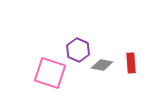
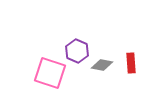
purple hexagon: moved 1 px left, 1 px down
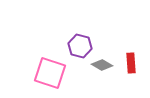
purple hexagon: moved 3 px right, 5 px up; rotated 10 degrees counterclockwise
gray diamond: rotated 20 degrees clockwise
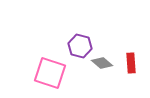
gray diamond: moved 2 px up; rotated 10 degrees clockwise
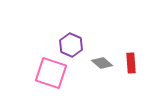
purple hexagon: moved 9 px left, 1 px up; rotated 10 degrees clockwise
pink square: moved 1 px right
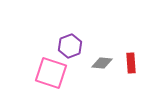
purple hexagon: moved 1 px left, 1 px down; rotated 15 degrees clockwise
gray diamond: rotated 35 degrees counterclockwise
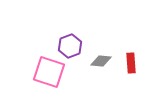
gray diamond: moved 1 px left, 2 px up
pink square: moved 2 px left, 1 px up
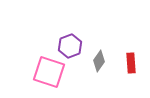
gray diamond: moved 2 px left; rotated 60 degrees counterclockwise
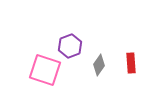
gray diamond: moved 4 px down
pink square: moved 4 px left, 2 px up
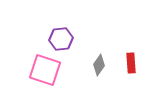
purple hexagon: moved 9 px left, 7 px up; rotated 15 degrees clockwise
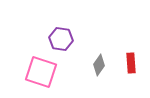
purple hexagon: rotated 15 degrees clockwise
pink square: moved 4 px left, 2 px down
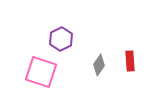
purple hexagon: rotated 25 degrees clockwise
red rectangle: moved 1 px left, 2 px up
